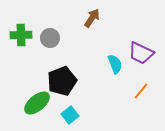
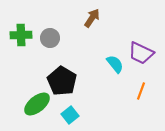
cyan semicircle: rotated 18 degrees counterclockwise
black pentagon: rotated 20 degrees counterclockwise
orange line: rotated 18 degrees counterclockwise
green ellipse: moved 1 px down
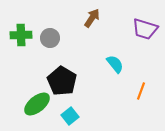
purple trapezoid: moved 4 px right, 24 px up; rotated 8 degrees counterclockwise
cyan square: moved 1 px down
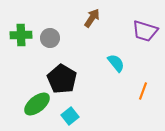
purple trapezoid: moved 2 px down
cyan semicircle: moved 1 px right, 1 px up
black pentagon: moved 2 px up
orange line: moved 2 px right
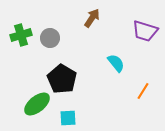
green cross: rotated 15 degrees counterclockwise
orange line: rotated 12 degrees clockwise
cyan square: moved 2 px left, 2 px down; rotated 36 degrees clockwise
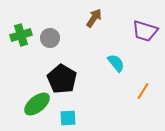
brown arrow: moved 2 px right
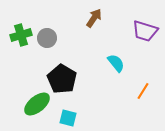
gray circle: moved 3 px left
cyan square: rotated 18 degrees clockwise
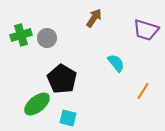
purple trapezoid: moved 1 px right, 1 px up
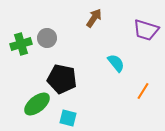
green cross: moved 9 px down
black pentagon: rotated 20 degrees counterclockwise
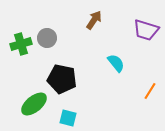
brown arrow: moved 2 px down
orange line: moved 7 px right
green ellipse: moved 3 px left
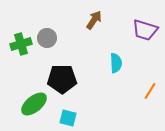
purple trapezoid: moved 1 px left
cyan semicircle: rotated 36 degrees clockwise
black pentagon: rotated 12 degrees counterclockwise
